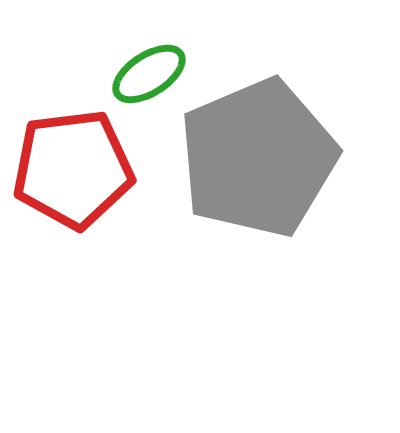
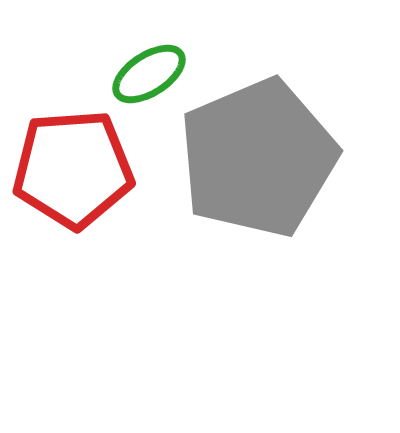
red pentagon: rotated 3 degrees clockwise
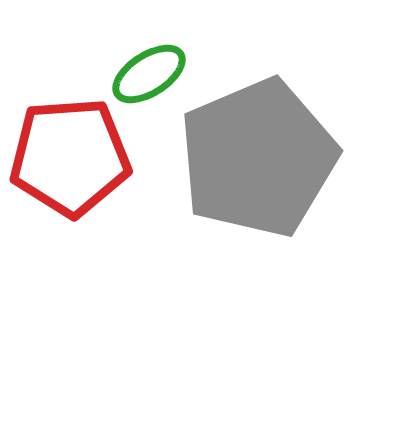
red pentagon: moved 3 px left, 12 px up
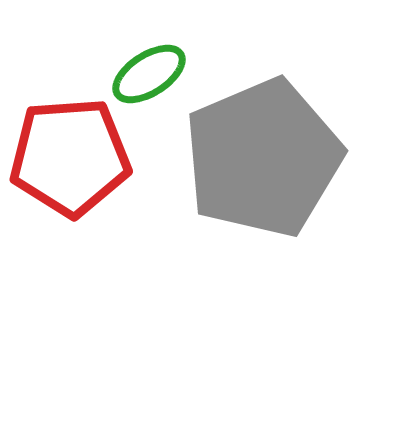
gray pentagon: moved 5 px right
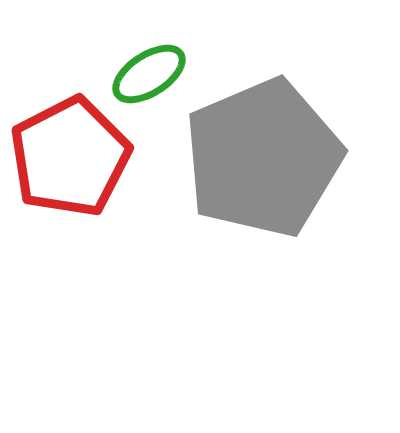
red pentagon: rotated 23 degrees counterclockwise
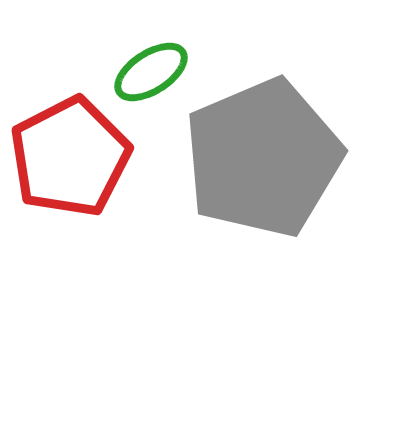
green ellipse: moved 2 px right, 2 px up
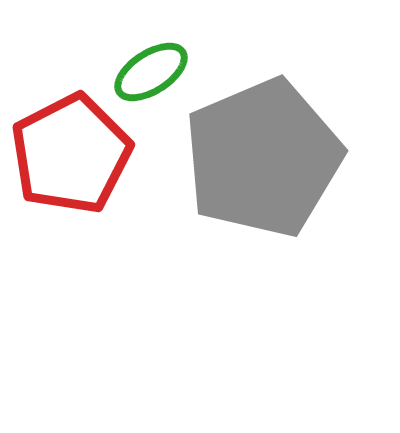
red pentagon: moved 1 px right, 3 px up
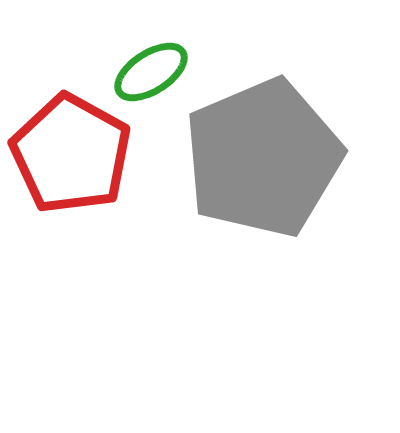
red pentagon: rotated 16 degrees counterclockwise
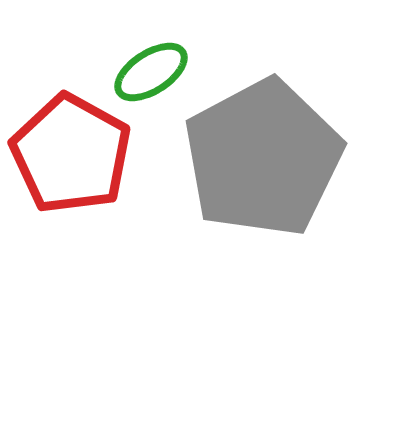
gray pentagon: rotated 5 degrees counterclockwise
